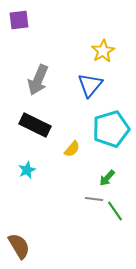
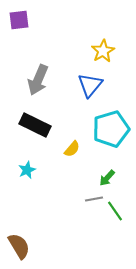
gray line: rotated 18 degrees counterclockwise
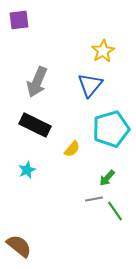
gray arrow: moved 1 px left, 2 px down
brown semicircle: rotated 20 degrees counterclockwise
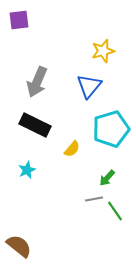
yellow star: rotated 15 degrees clockwise
blue triangle: moved 1 px left, 1 px down
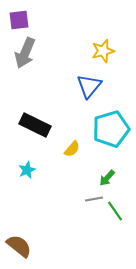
gray arrow: moved 12 px left, 29 px up
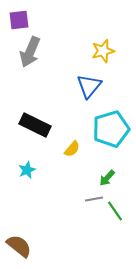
gray arrow: moved 5 px right, 1 px up
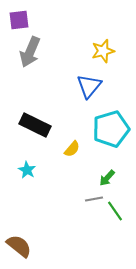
cyan star: rotated 18 degrees counterclockwise
